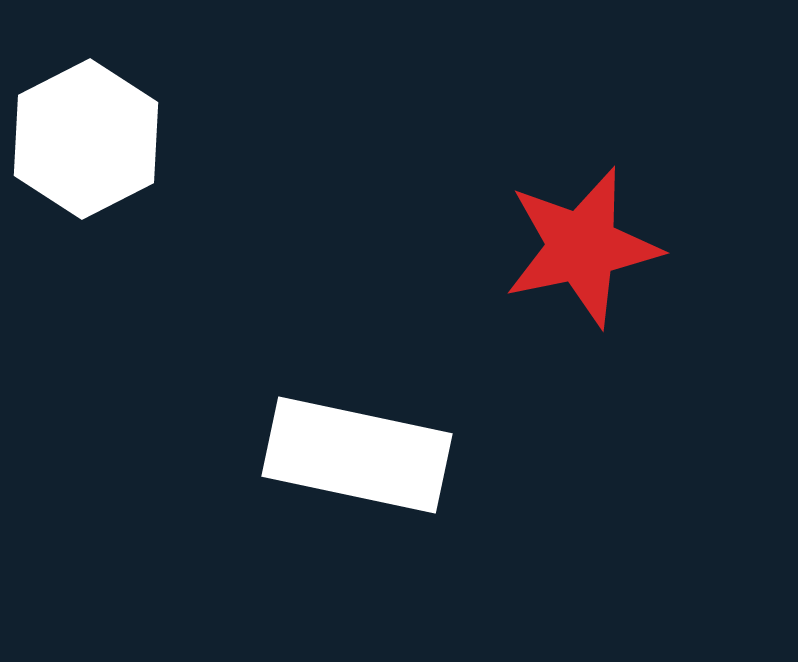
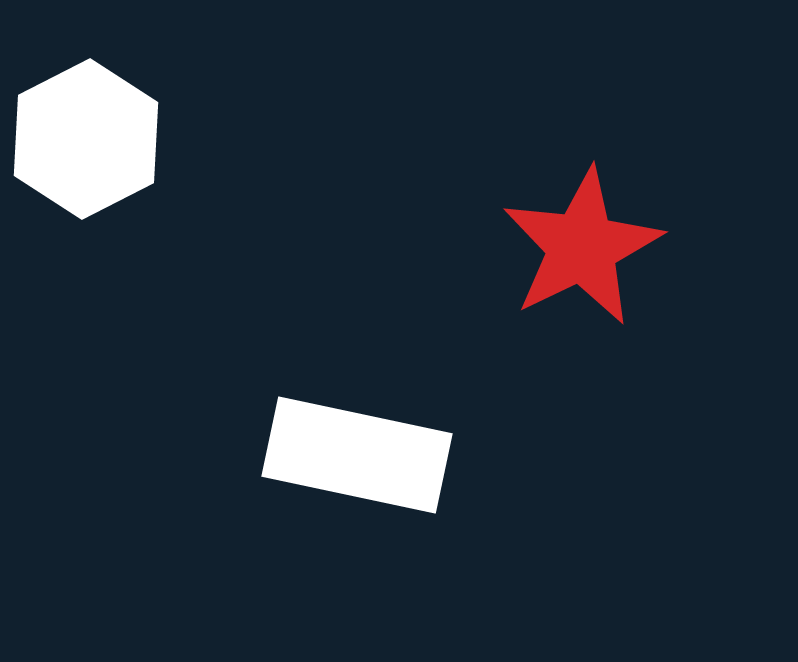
red star: rotated 14 degrees counterclockwise
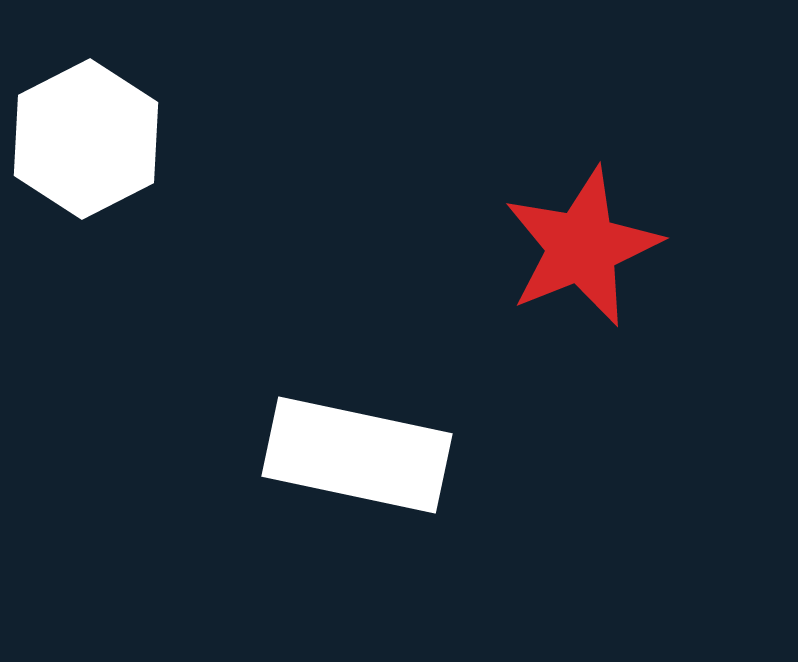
red star: rotated 4 degrees clockwise
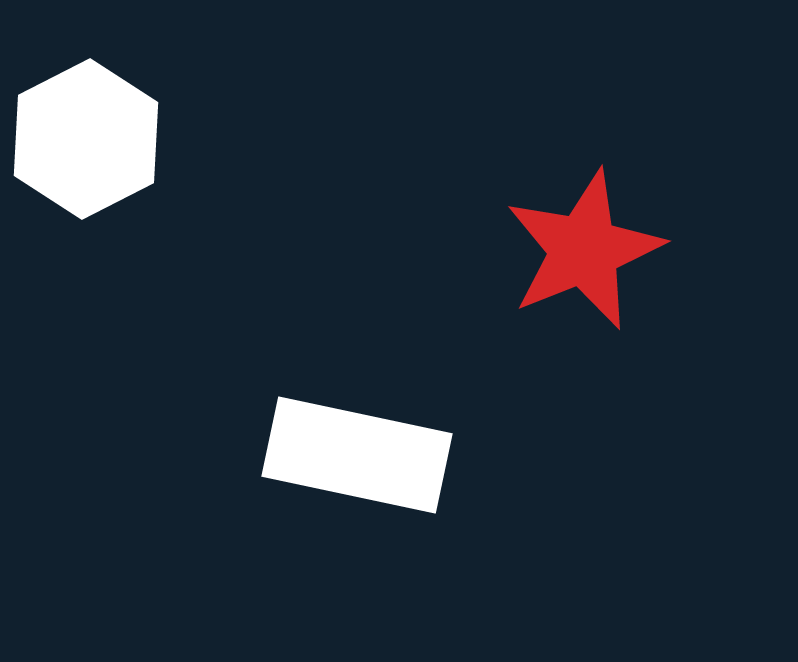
red star: moved 2 px right, 3 px down
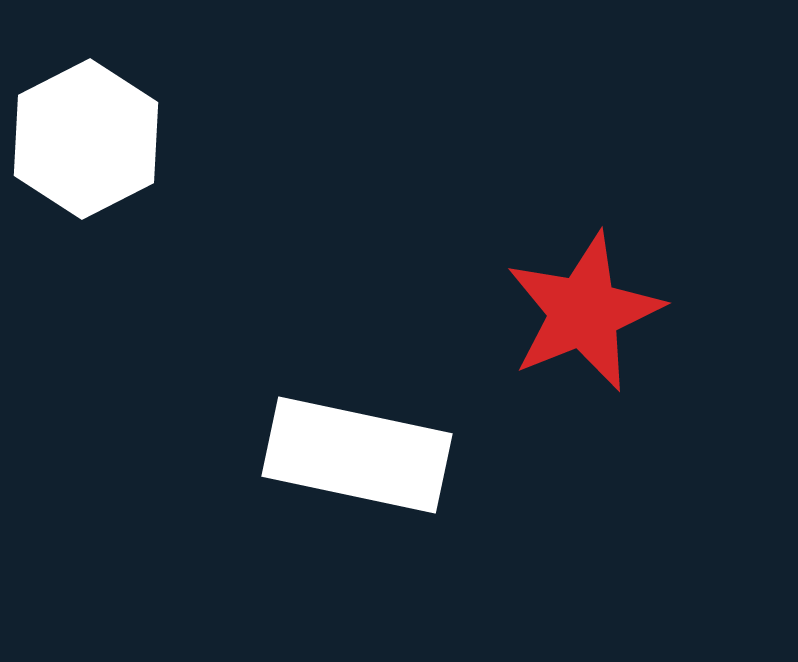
red star: moved 62 px down
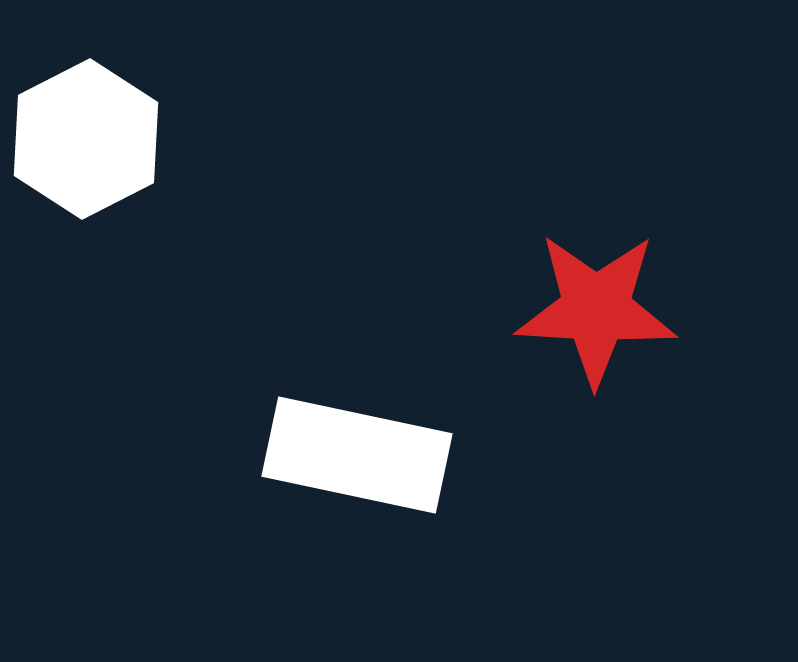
red star: moved 12 px right, 3 px up; rotated 25 degrees clockwise
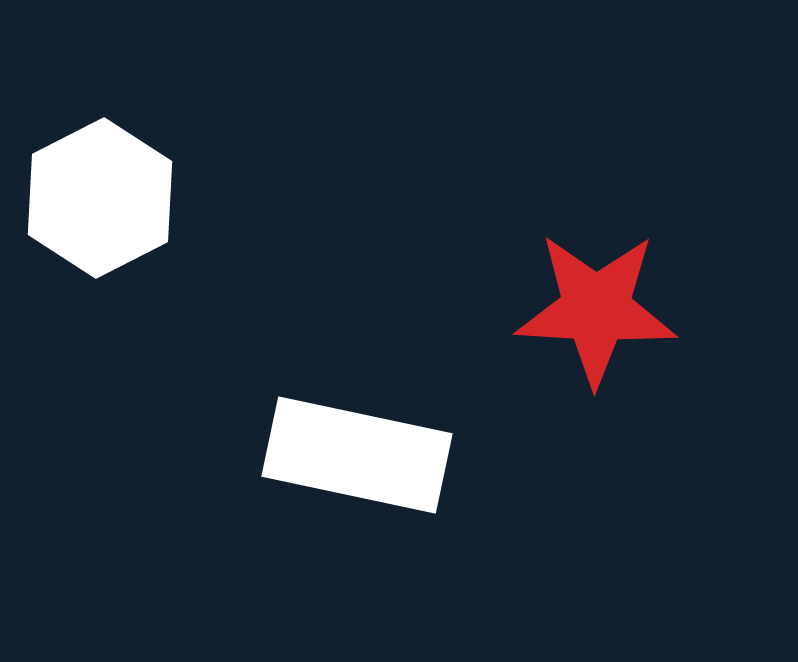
white hexagon: moved 14 px right, 59 px down
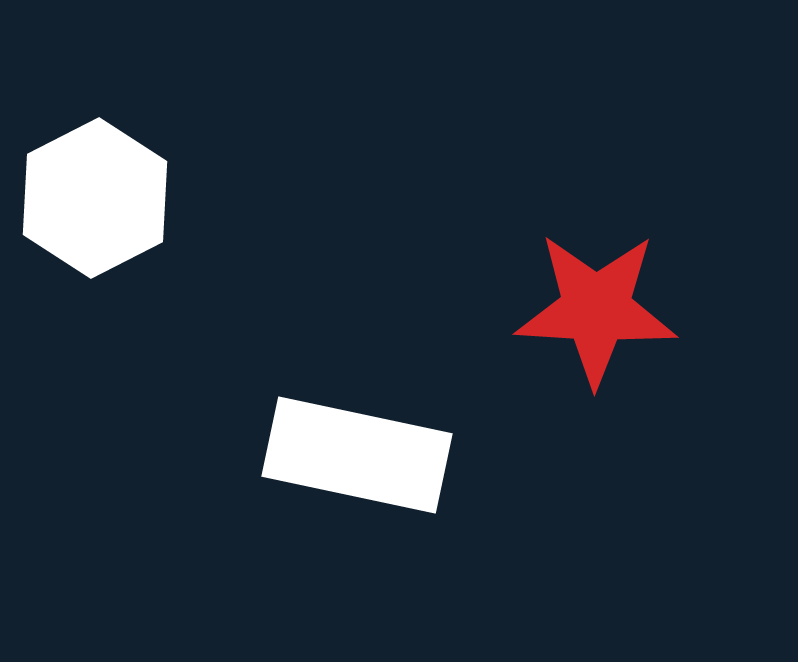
white hexagon: moved 5 px left
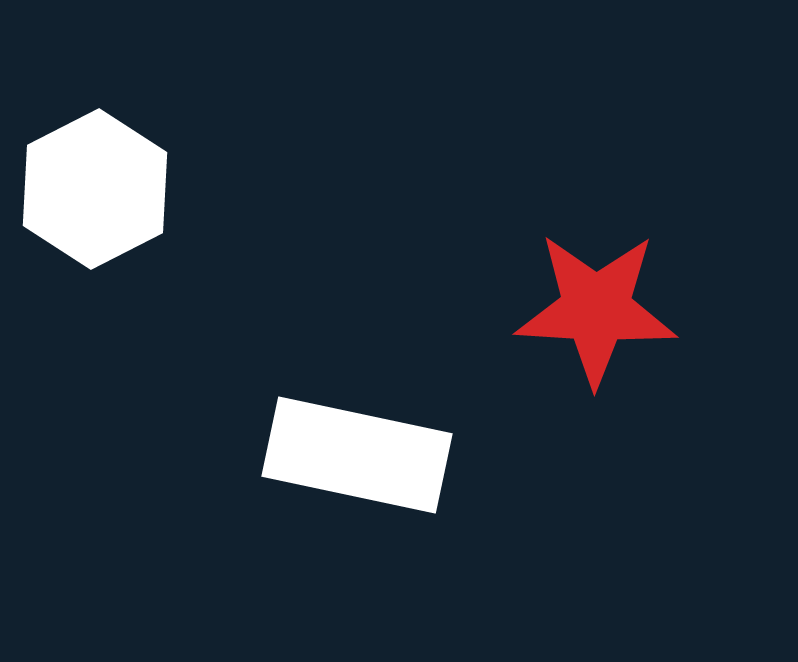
white hexagon: moved 9 px up
